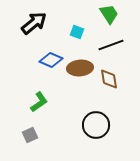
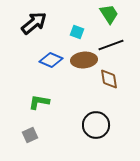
brown ellipse: moved 4 px right, 8 px up
green L-shape: rotated 135 degrees counterclockwise
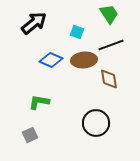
black circle: moved 2 px up
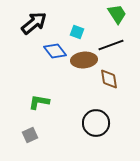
green trapezoid: moved 8 px right
blue diamond: moved 4 px right, 9 px up; rotated 30 degrees clockwise
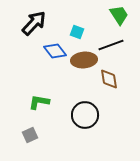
green trapezoid: moved 2 px right, 1 px down
black arrow: rotated 8 degrees counterclockwise
black circle: moved 11 px left, 8 px up
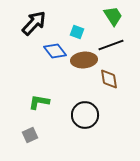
green trapezoid: moved 6 px left, 1 px down
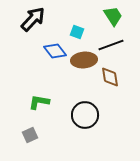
black arrow: moved 1 px left, 4 px up
brown diamond: moved 1 px right, 2 px up
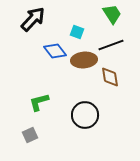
green trapezoid: moved 1 px left, 2 px up
green L-shape: rotated 25 degrees counterclockwise
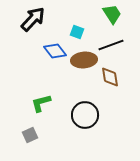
green L-shape: moved 2 px right, 1 px down
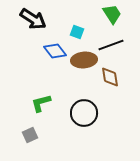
black arrow: rotated 80 degrees clockwise
black circle: moved 1 px left, 2 px up
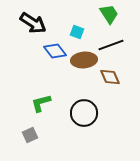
green trapezoid: moved 3 px left
black arrow: moved 4 px down
brown diamond: rotated 15 degrees counterclockwise
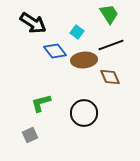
cyan square: rotated 16 degrees clockwise
